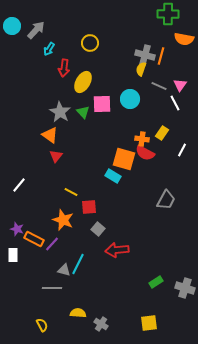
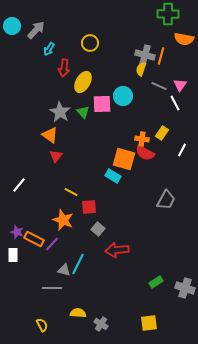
cyan circle at (130, 99): moved 7 px left, 3 px up
purple star at (17, 229): moved 3 px down
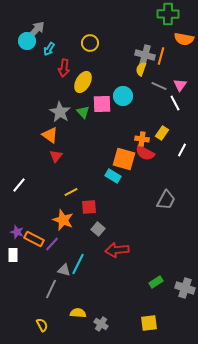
cyan circle at (12, 26): moved 15 px right, 15 px down
yellow line at (71, 192): rotated 56 degrees counterclockwise
gray line at (52, 288): moved 1 px left, 1 px down; rotated 66 degrees counterclockwise
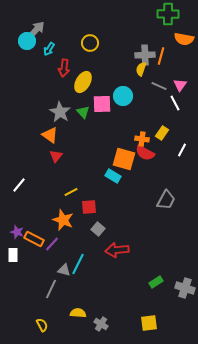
gray cross at (145, 55): rotated 18 degrees counterclockwise
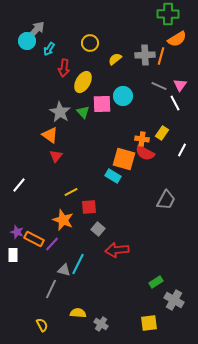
orange semicircle at (184, 39): moved 7 px left; rotated 42 degrees counterclockwise
yellow semicircle at (141, 69): moved 26 px left, 10 px up; rotated 32 degrees clockwise
gray cross at (185, 288): moved 11 px left, 12 px down; rotated 12 degrees clockwise
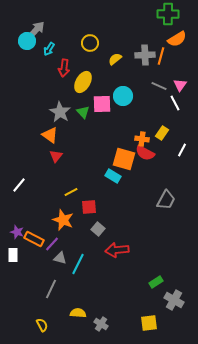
gray triangle at (64, 270): moved 4 px left, 12 px up
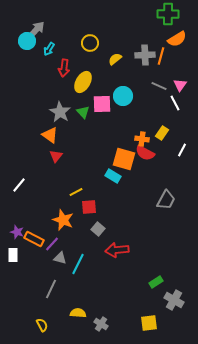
yellow line at (71, 192): moved 5 px right
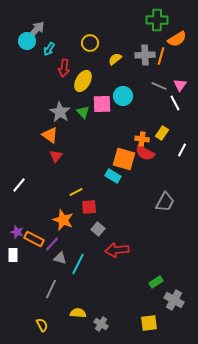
green cross at (168, 14): moved 11 px left, 6 px down
yellow ellipse at (83, 82): moved 1 px up
gray trapezoid at (166, 200): moved 1 px left, 2 px down
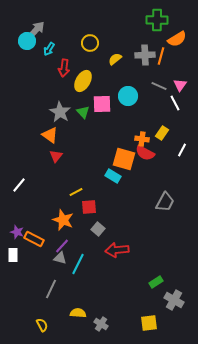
cyan circle at (123, 96): moved 5 px right
purple line at (52, 244): moved 10 px right, 2 px down
